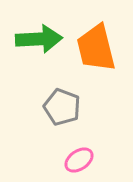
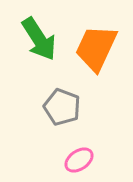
green arrow: rotated 60 degrees clockwise
orange trapezoid: rotated 39 degrees clockwise
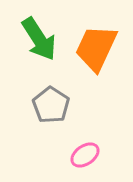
gray pentagon: moved 11 px left, 2 px up; rotated 12 degrees clockwise
pink ellipse: moved 6 px right, 5 px up
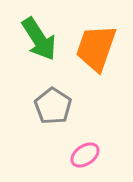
orange trapezoid: rotated 6 degrees counterclockwise
gray pentagon: moved 2 px right, 1 px down
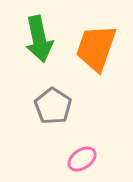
green arrow: rotated 21 degrees clockwise
pink ellipse: moved 3 px left, 4 px down
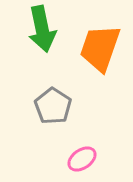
green arrow: moved 3 px right, 10 px up
orange trapezoid: moved 4 px right
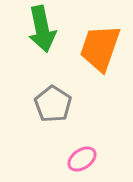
gray pentagon: moved 2 px up
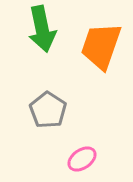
orange trapezoid: moved 1 px right, 2 px up
gray pentagon: moved 5 px left, 6 px down
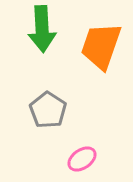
green arrow: rotated 9 degrees clockwise
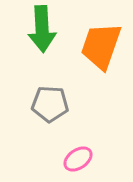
gray pentagon: moved 2 px right, 6 px up; rotated 30 degrees counterclockwise
pink ellipse: moved 4 px left
